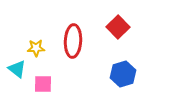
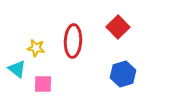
yellow star: rotated 12 degrees clockwise
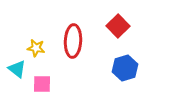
red square: moved 1 px up
blue hexagon: moved 2 px right, 6 px up
pink square: moved 1 px left
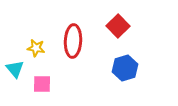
cyan triangle: moved 2 px left; rotated 12 degrees clockwise
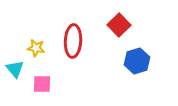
red square: moved 1 px right, 1 px up
blue hexagon: moved 12 px right, 7 px up
